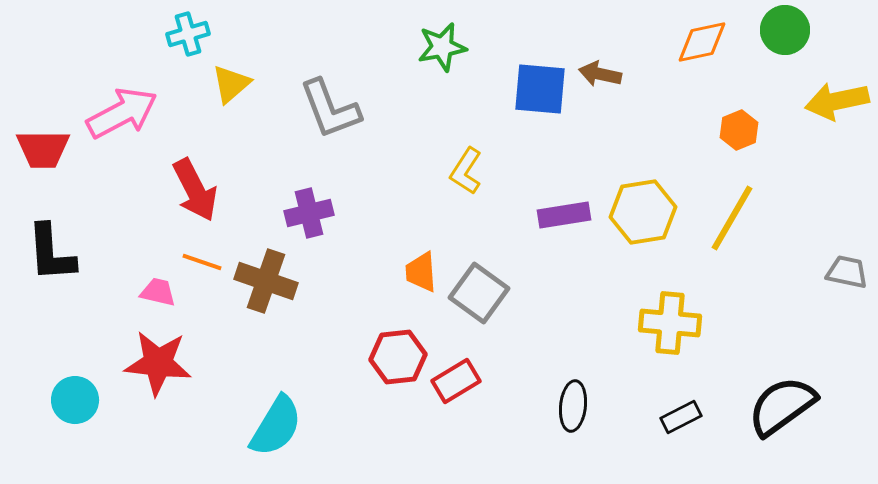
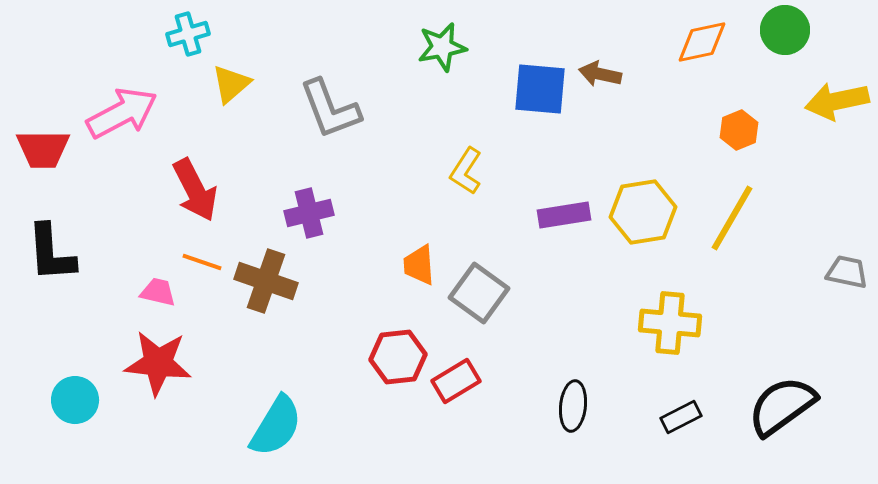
orange trapezoid: moved 2 px left, 7 px up
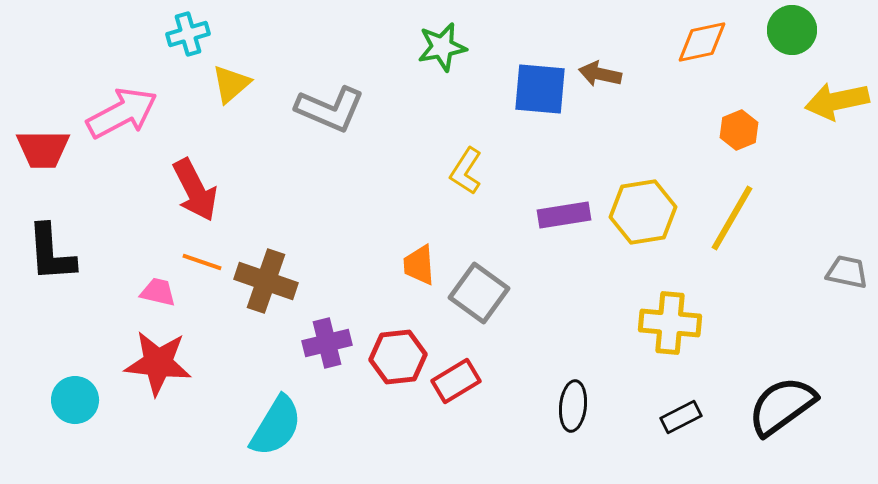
green circle: moved 7 px right
gray L-shape: rotated 46 degrees counterclockwise
purple cross: moved 18 px right, 130 px down
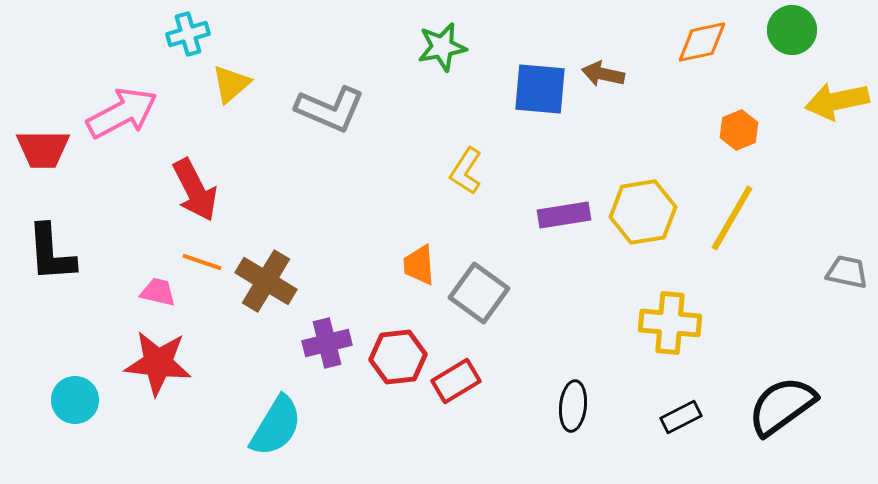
brown arrow: moved 3 px right
brown cross: rotated 12 degrees clockwise
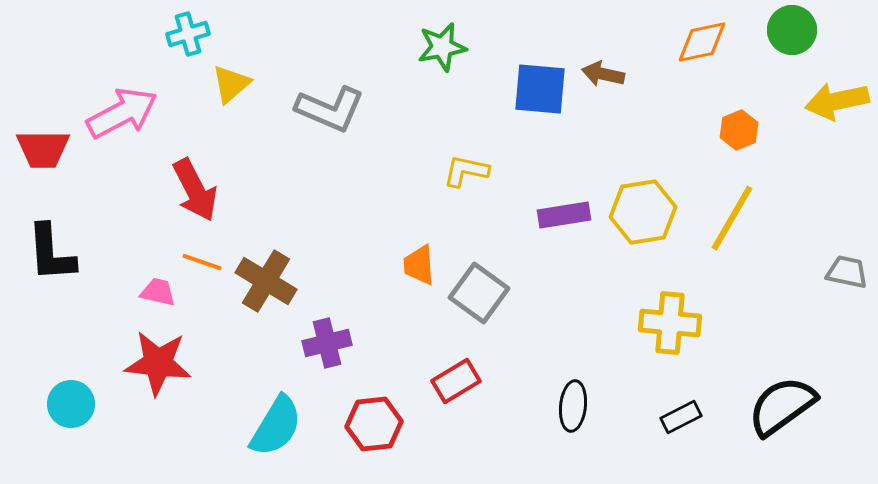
yellow L-shape: rotated 69 degrees clockwise
red hexagon: moved 24 px left, 67 px down
cyan circle: moved 4 px left, 4 px down
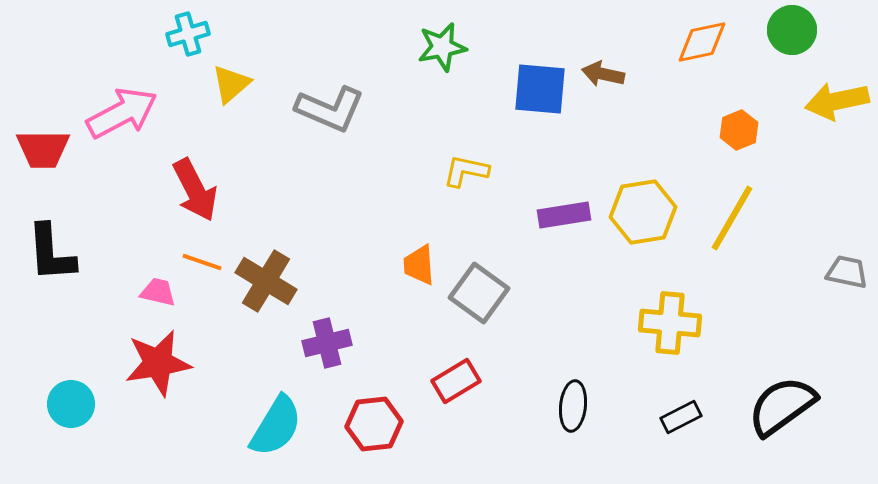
red star: rotated 16 degrees counterclockwise
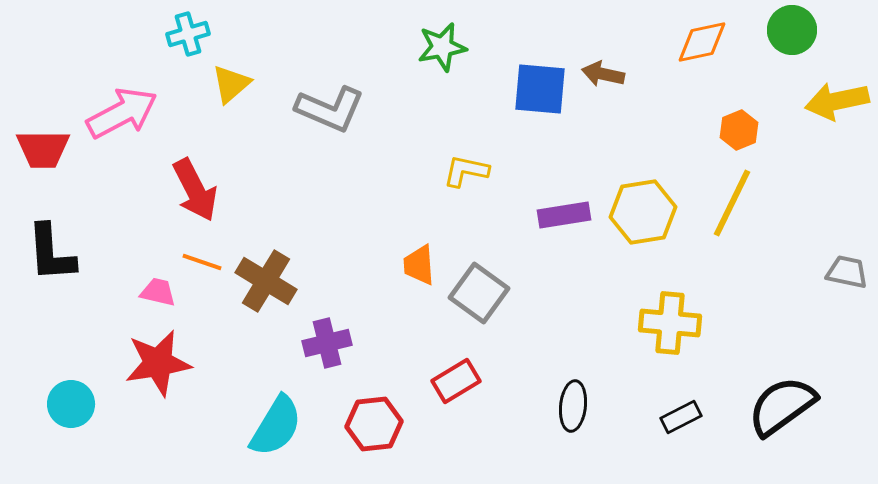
yellow line: moved 15 px up; rotated 4 degrees counterclockwise
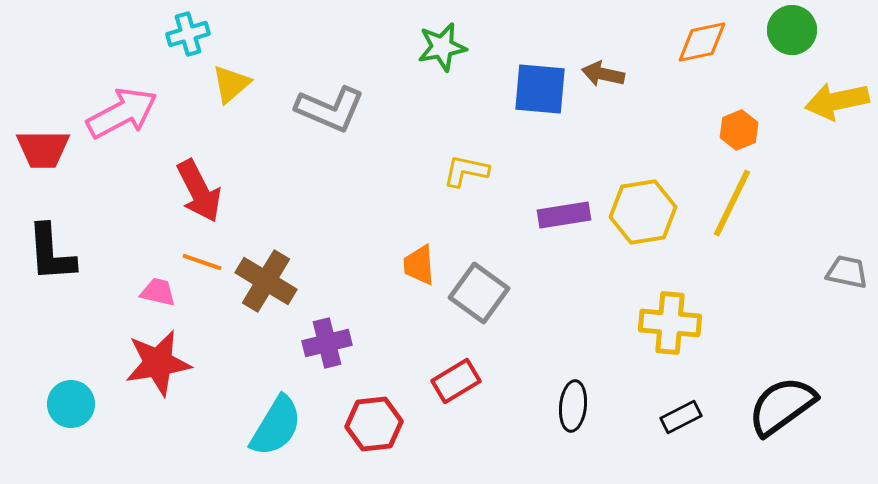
red arrow: moved 4 px right, 1 px down
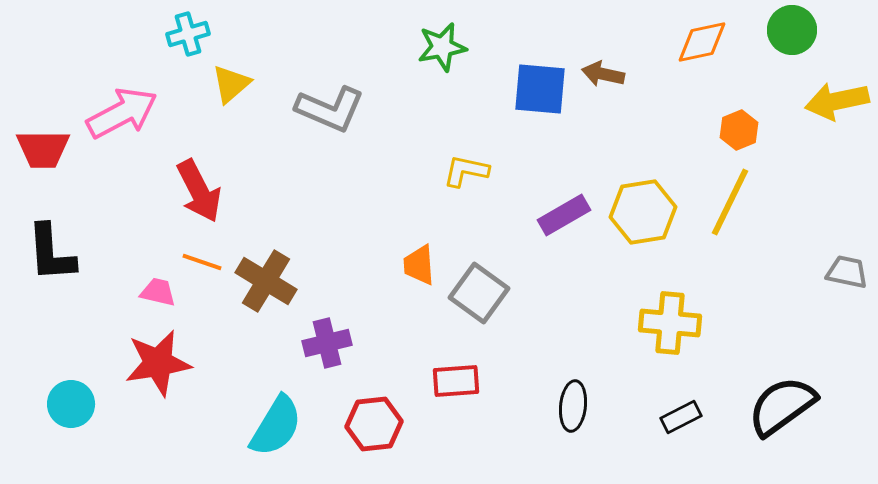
yellow line: moved 2 px left, 1 px up
purple rectangle: rotated 21 degrees counterclockwise
red rectangle: rotated 27 degrees clockwise
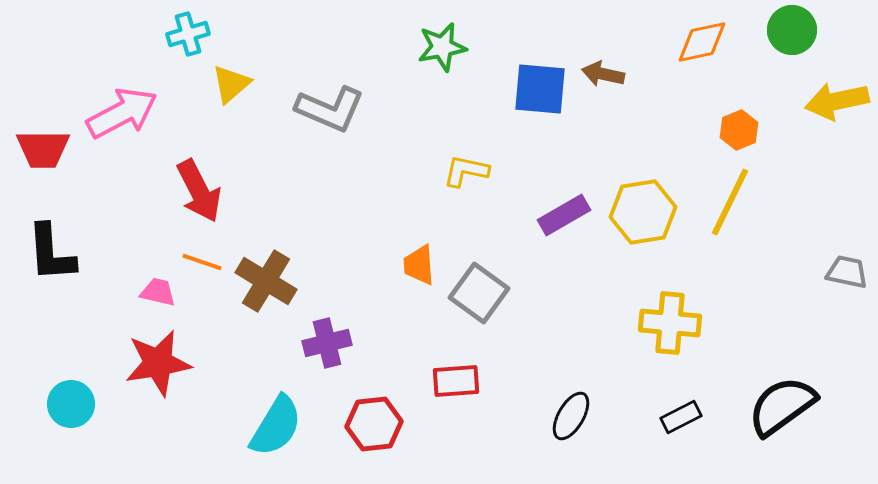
black ellipse: moved 2 px left, 10 px down; rotated 24 degrees clockwise
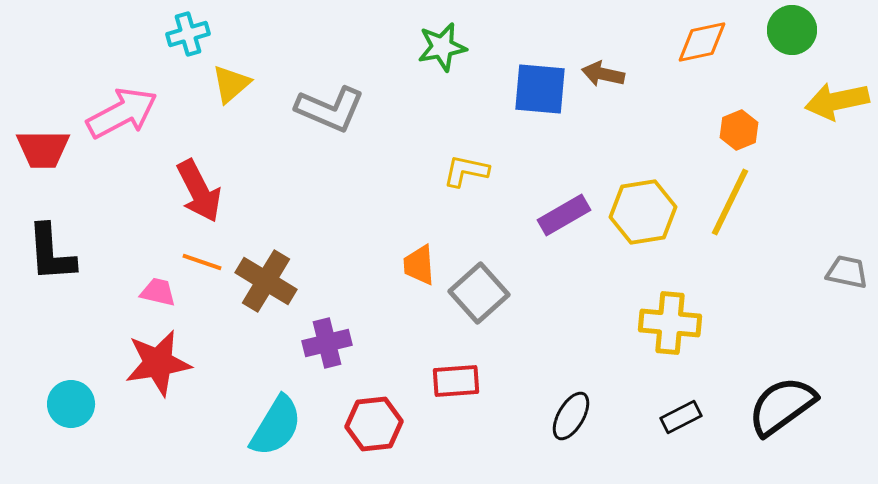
gray square: rotated 12 degrees clockwise
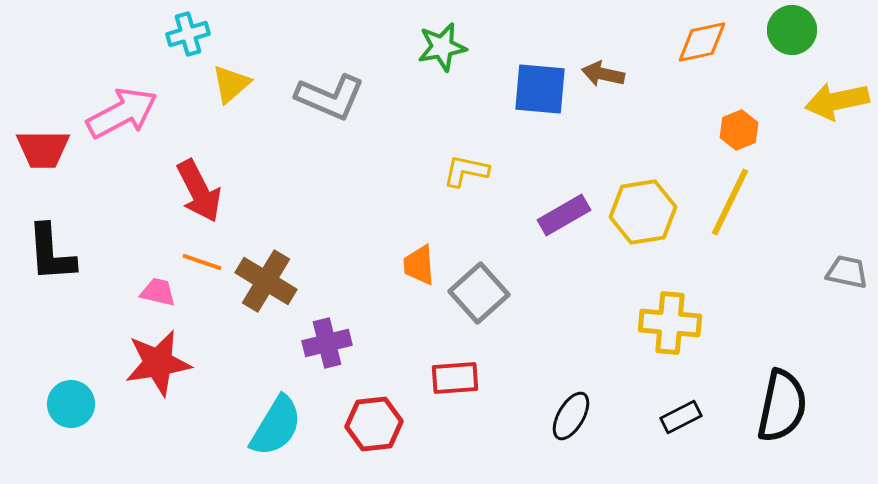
gray L-shape: moved 12 px up
red rectangle: moved 1 px left, 3 px up
black semicircle: rotated 138 degrees clockwise
